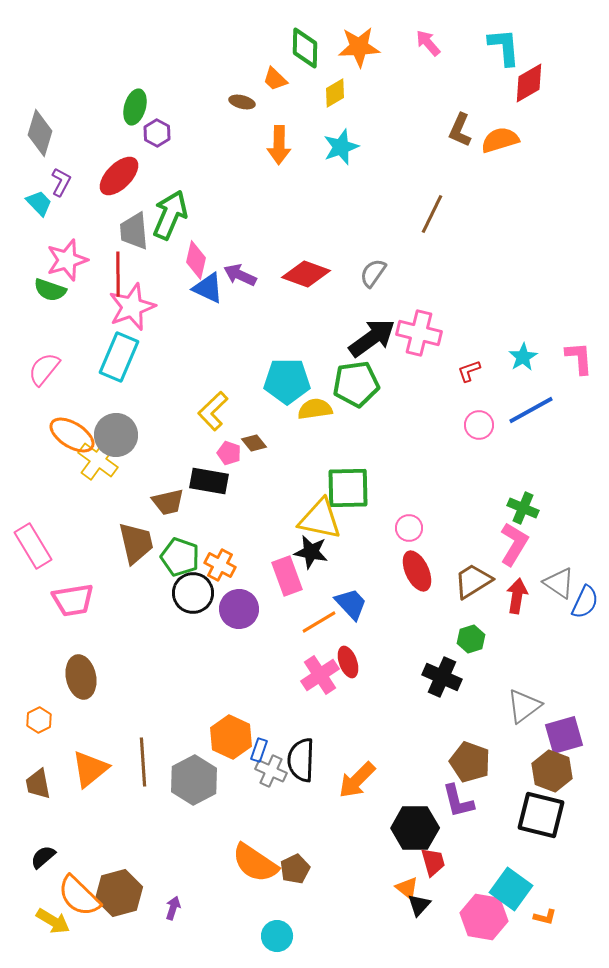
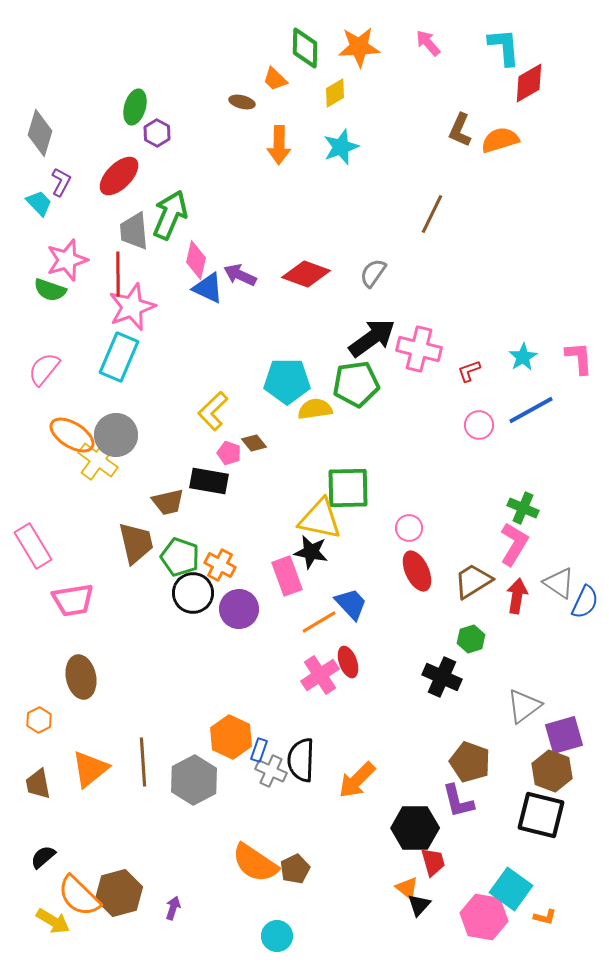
pink cross at (419, 333): moved 16 px down
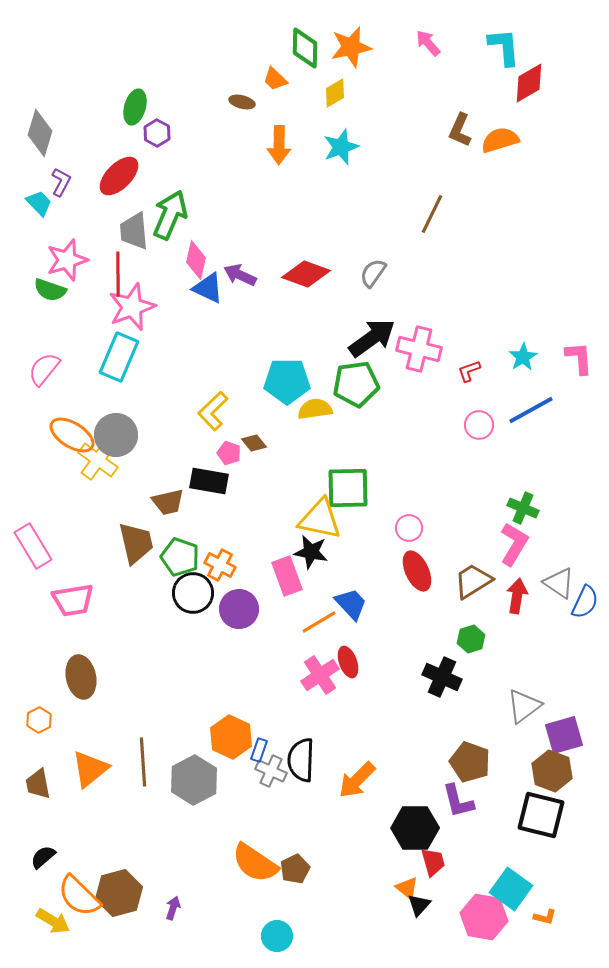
orange star at (359, 47): moved 8 px left; rotated 9 degrees counterclockwise
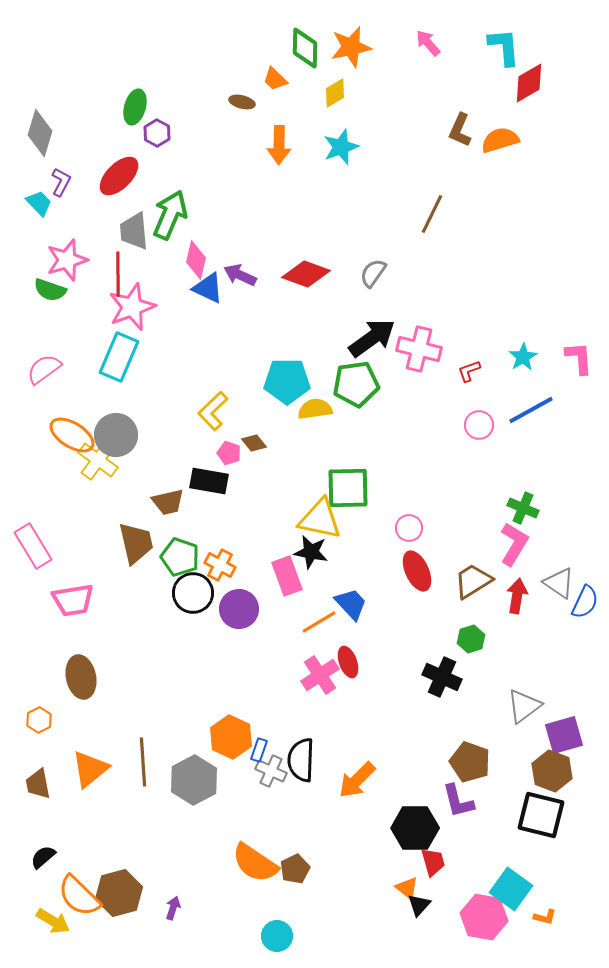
pink semicircle at (44, 369): rotated 15 degrees clockwise
